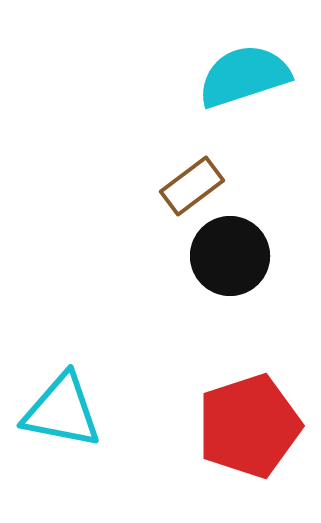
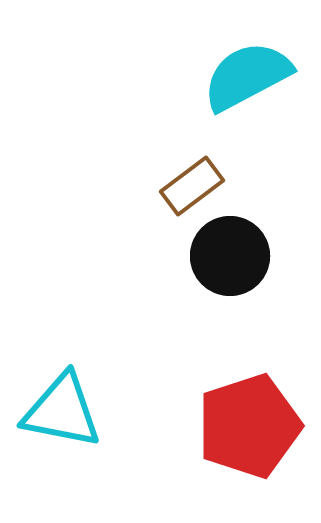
cyan semicircle: moved 3 px right; rotated 10 degrees counterclockwise
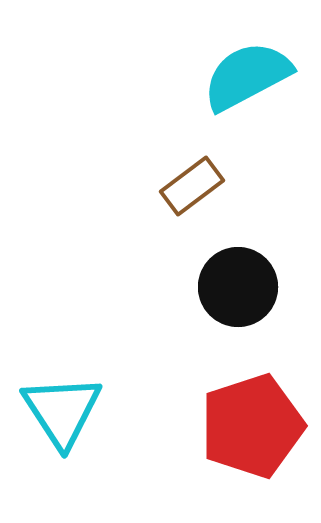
black circle: moved 8 px right, 31 px down
cyan triangle: rotated 46 degrees clockwise
red pentagon: moved 3 px right
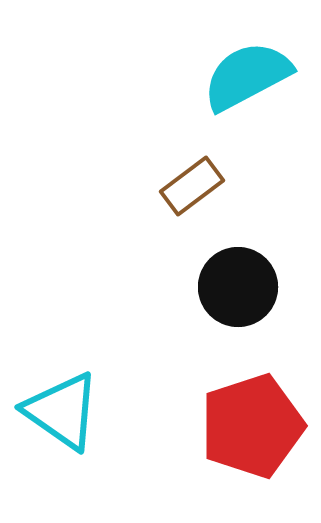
cyan triangle: rotated 22 degrees counterclockwise
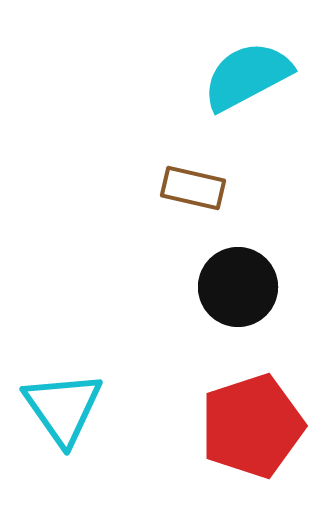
brown rectangle: moved 1 px right, 2 px down; rotated 50 degrees clockwise
cyan triangle: moved 1 px right, 3 px up; rotated 20 degrees clockwise
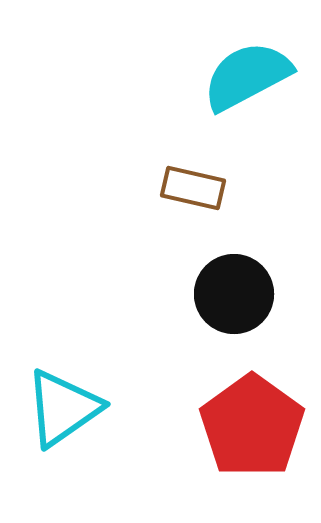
black circle: moved 4 px left, 7 px down
cyan triangle: rotated 30 degrees clockwise
red pentagon: rotated 18 degrees counterclockwise
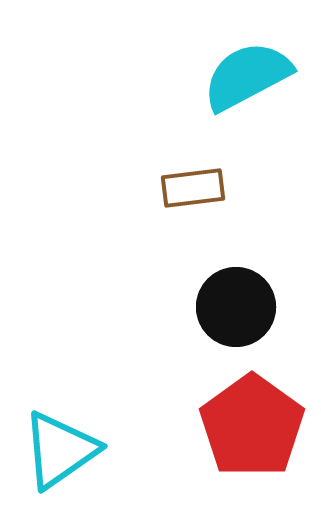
brown rectangle: rotated 20 degrees counterclockwise
black circle: moved 2 px right, 13 px down
cyan triangle: moved 3 px left, 42 px down
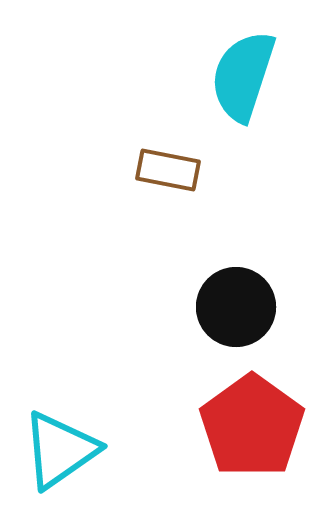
cyan semicircle: moved 4 px left; rotated 44 degrees counterclockwise
brown rectangle: moved 25 px left, 18 px up; rotated 18 degrees clockwise
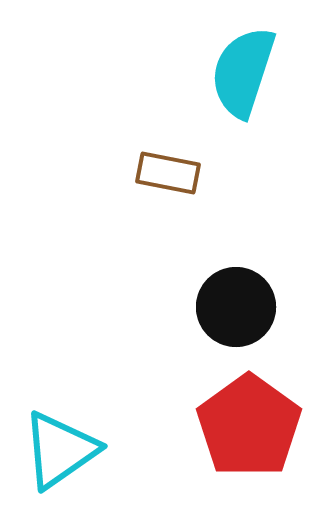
cyan semicircle: moved 4 px up
brown rectangle: moved 3 px down
red pentagon: moved 3 px left
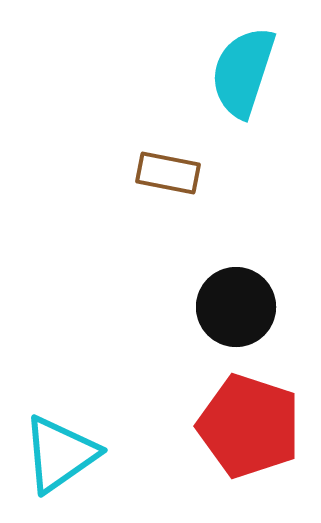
red pentagon: rotated 18 degrees counterclockwise
cyan triangle: moved 4 px down
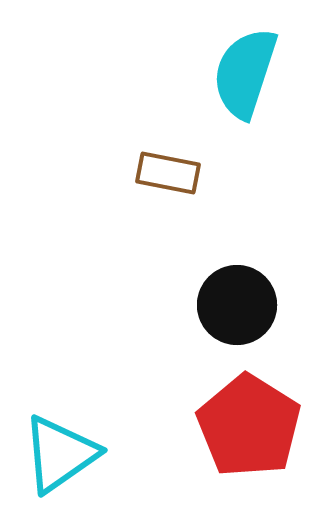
cyan semicircle: moved 2 px right, 1 px down
black circle: moved 1 px right, 2 px up
red pentagon: rotated 14 degrees clockwise
